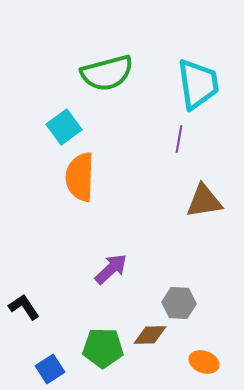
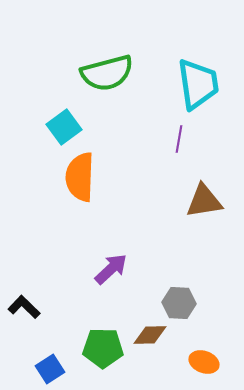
black L-shape: rotated 12 degrees counterclockwise
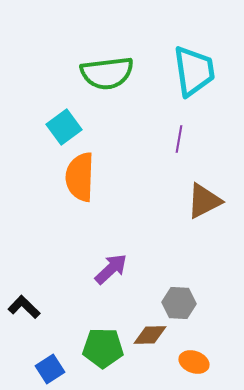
green semicircle: rotated 8 degrees clockwise
cyan trapezoid: moved 4 px left, 13 px up
brown triangle: rotated 18 degrees counterclockwise
orange ellipse: moved 10 px left
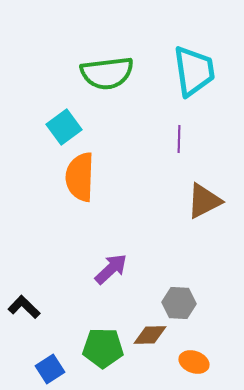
purple line: rotated 8 degrees counterclockwise
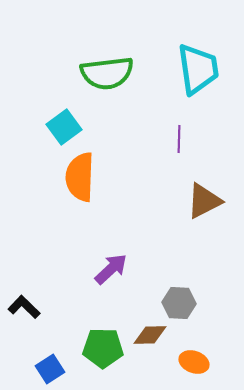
cyan trapezoid: moved 4 px right, 2 px up
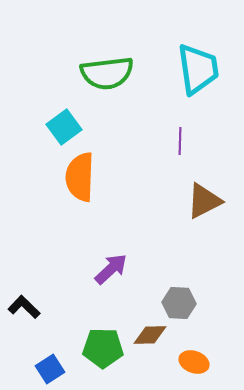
purple line: moved 1 px right, 2 px down
